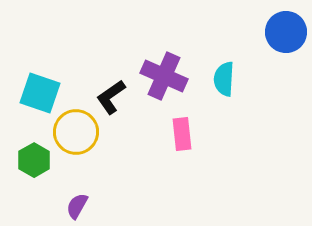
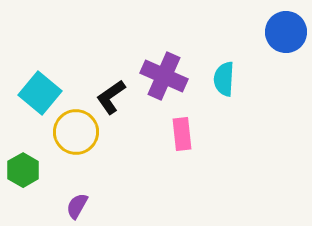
cyan square: rotated 21 degrees clockwise
green hexagon: moved 11 px left, 10 px down
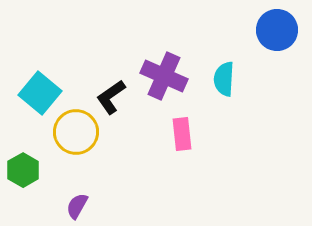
blue circle: moved 9 px left, 2 px up
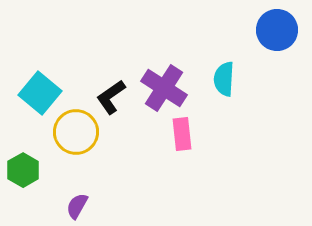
purple cross: moved 12 px down; rotated 9 degrees clockwise
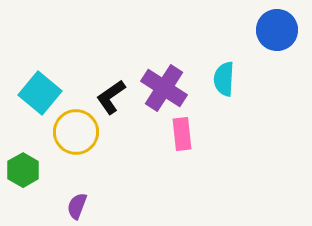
purple semicircle: rotated 8 degrees counterclockwise
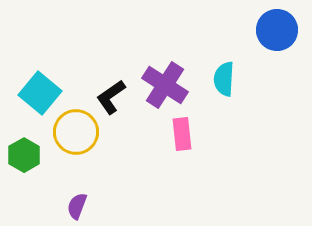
purple cross: moved 1 px right, 3 px up
green hexagon: moved 1 px right, 15 px up
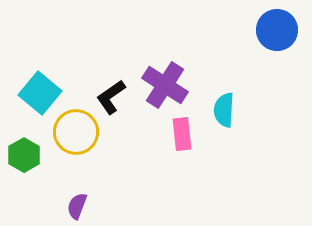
cyan semicircle: moved 31 px down
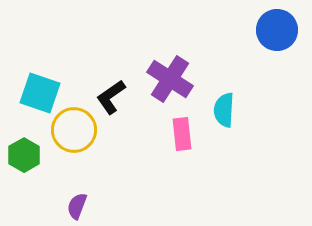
purple cross: moved 5 px right, 6 px up
cyan square: rotated 21 degrees counterclockwise
yellow circle: moved 2 px left, 2 px up
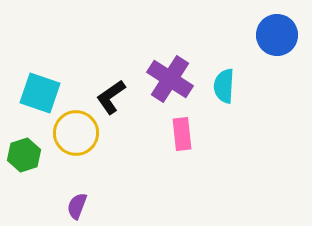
blue circle: moved 5 px down
cyan semicircle: moved 24 px up
yellow circle: moved 2 px right, 3 px down
green hexagon: rotated 12 degrees clockwise
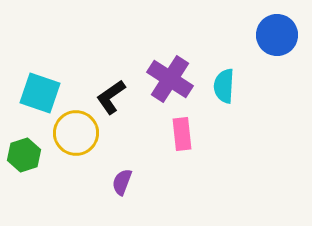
purple semicircle: moved 45 px right, 24 px up
